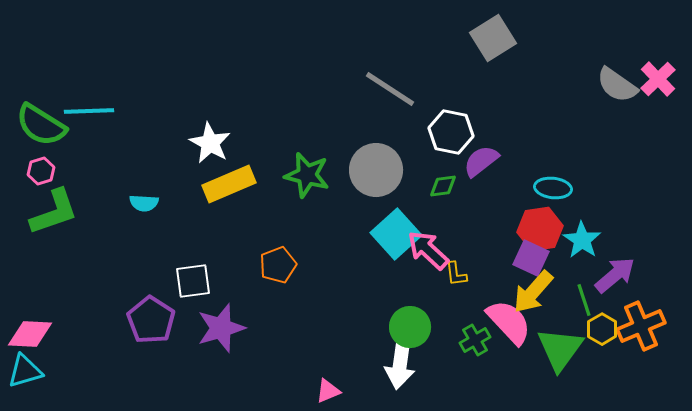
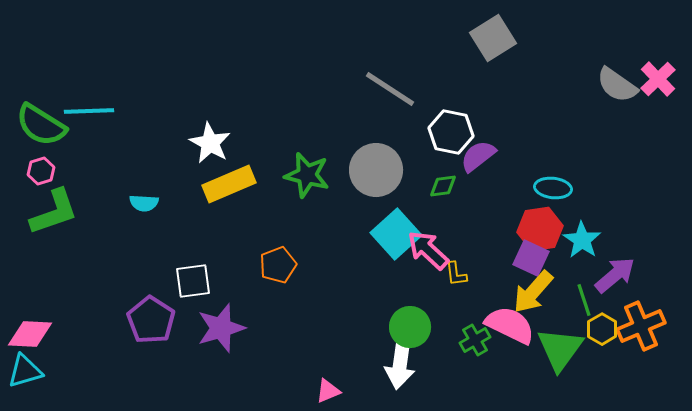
purple semicircle: moved 3 px left, 5 px up
pink semicircle: moved 1 px right, 3 px down; rotated 21 degrees counterclockwise
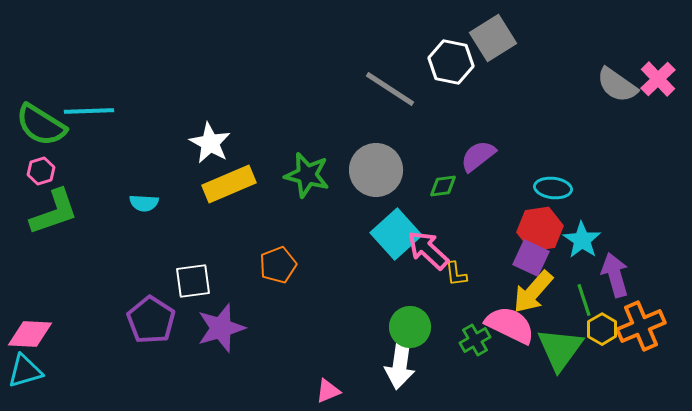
white hexagon: moved 70 px up
purple arrow: rotated 66 degrees counterclockwise
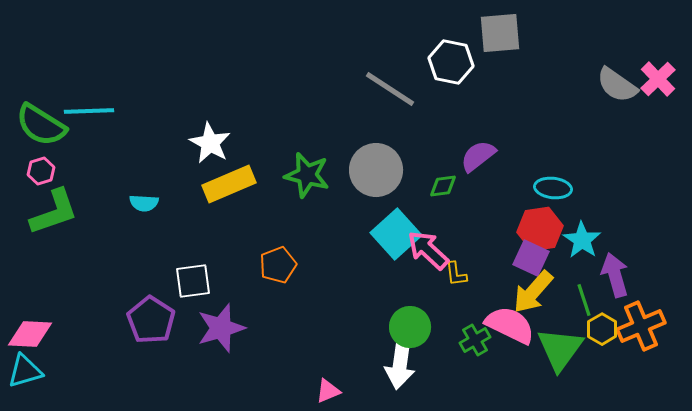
gray square: moved 7 px right, 5 px up; rotated 27 degrees clockwise
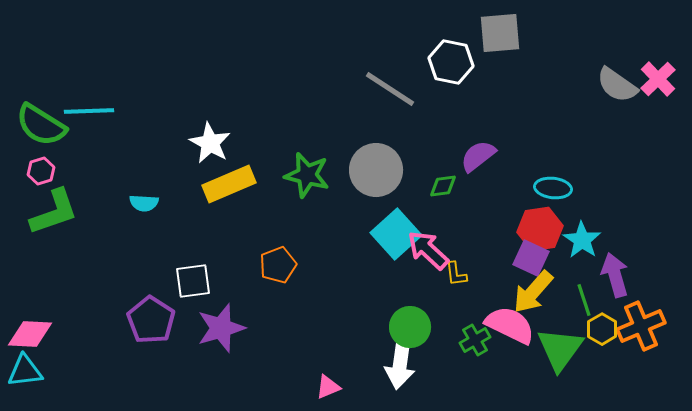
cyan triangle: rotated 9 degrees clockwise
pink triangle: moved 4 px up
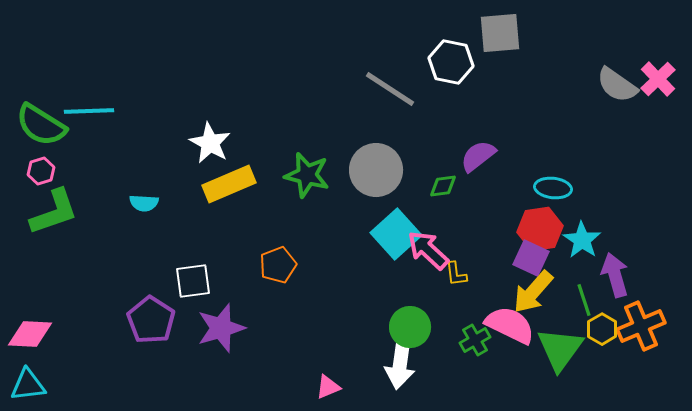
cyan triangle: moved 3 px right, 14 px down
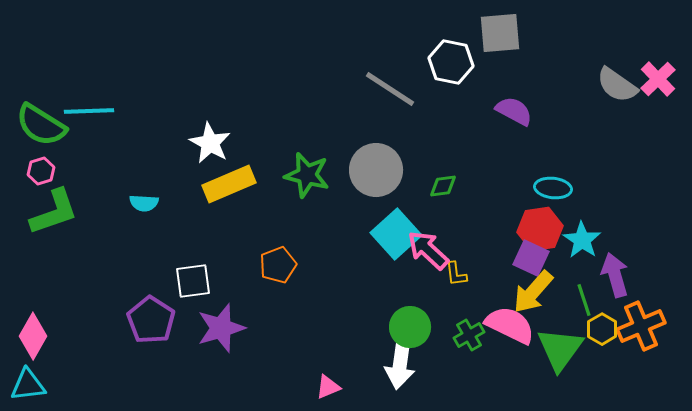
purple semicircle: moved 36 px right, 45 px up; rotated 66 degrees clockwise
pink diamond: moved 3 px right, 2 px down; rotated 63 degrees counterclockwise
green cross: moved 6 px left, 5 px up
